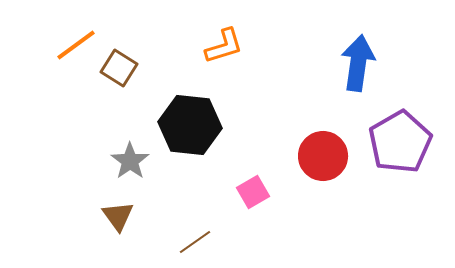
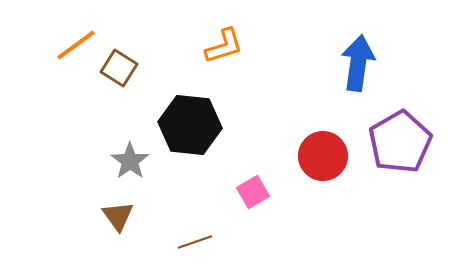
brown line: rotated 16 degrees clockwise
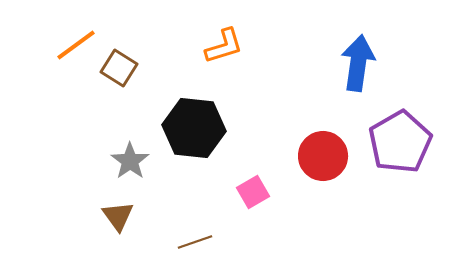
black hexagon: moved 4 px right, 3 px down
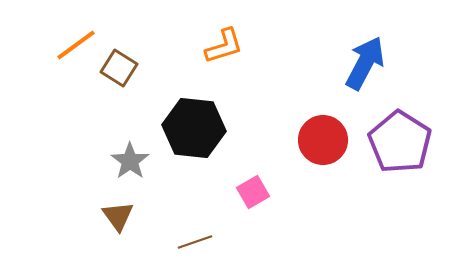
blue arrow: moved 7 px right; rotated 20 degrees clockwise
purple pentagon: rotated 10 degrees counterclockwise
red circle: moved 16 px up
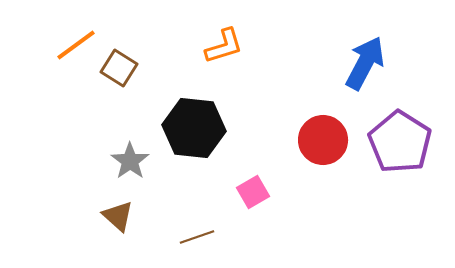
brown triangle: rotated 12 degrees counterclockwise
brown line: moved 2 px right, 5 px up
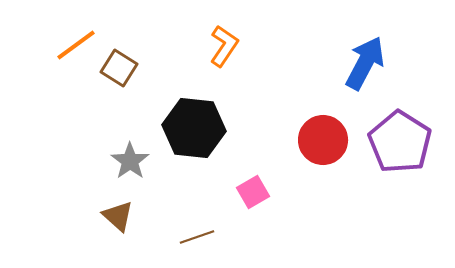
orange L-shape: rotated 39 degrees counterclockwise
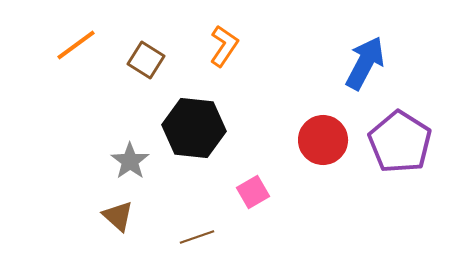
brown square: moved 27 px right, 8 px up
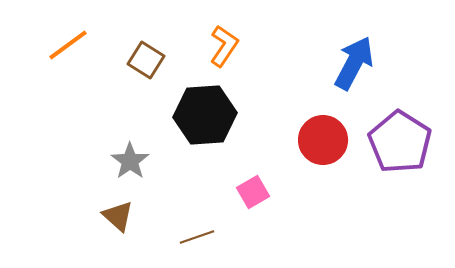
orange line: moved 8 px left
blue arrow: moved 11 px left
black hexagon: moved 11 px right, 13 px up; rotated 10 degrees counterclockwise
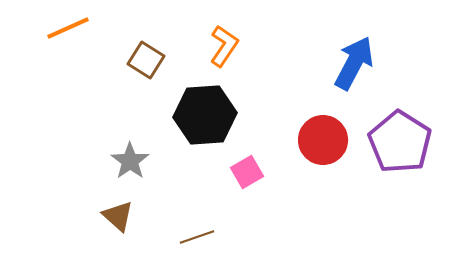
orange line: moved 17 px up; rotated 12 degrees clockwise
pink square: moved 6 px left, 20 px up
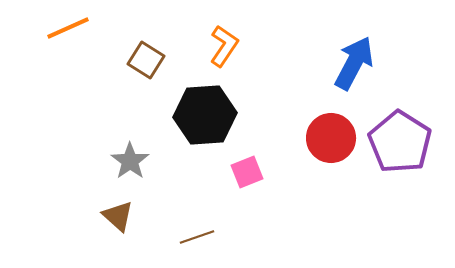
red circle: moved 8 px right, 2 px up
pink square: rotated 8 degrees clockwise
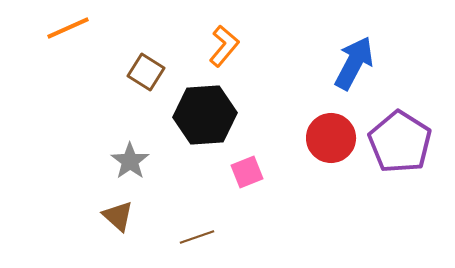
orange L-shape: rotated 6 degrees clockwise
brown square: moved 12 px down
